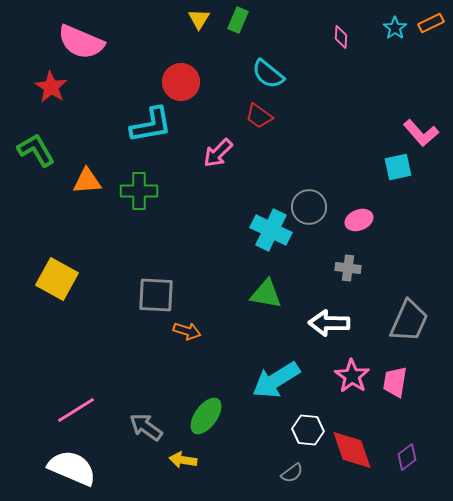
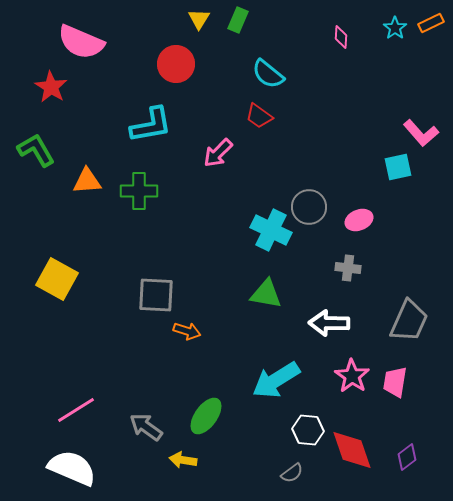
red circle: moved 5 px left, 18 px up
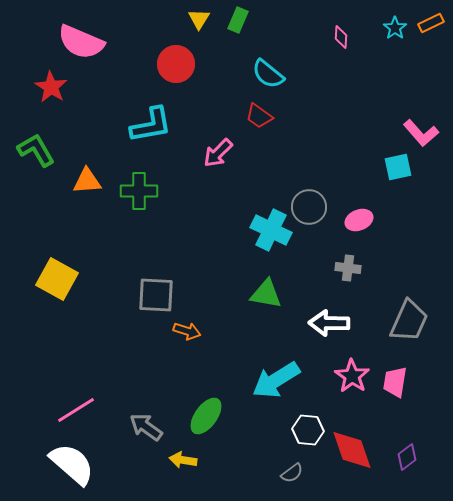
white semicircle: moved 4 px up; rotated 18 degrees clockwise
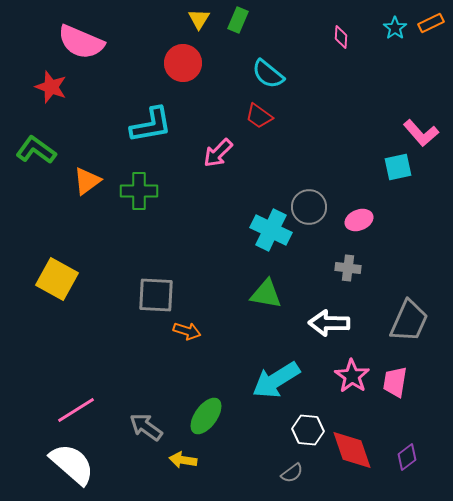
red circle: moved 7 px right, 1 px up
red star: rotated 12 degrees counterclockwise
green L-shape: rotated 24 degrees counterclockwise
orange triangle: rotated 32 degrees counterclockwise
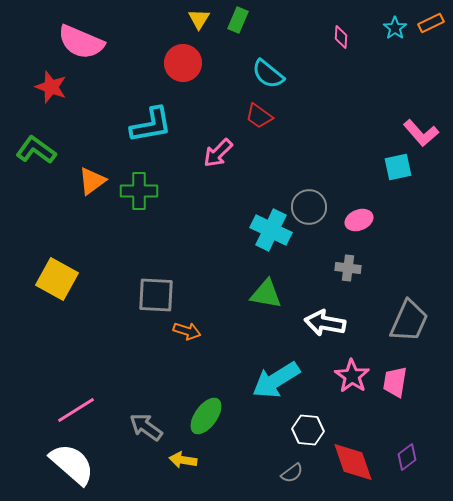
orange triangle: moved 5 px right
white arrow: moved 4 px left; rotated 9 degrees clockwise
red diamond: moved 1 px right, 12 px down
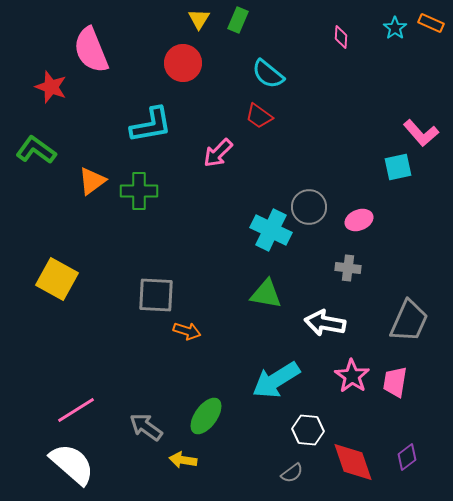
orange rectangle: rotated 50 degrees clockwise
pink semicircle: moved 10 px right, 8 px down; rotated 45 degrees clockwise
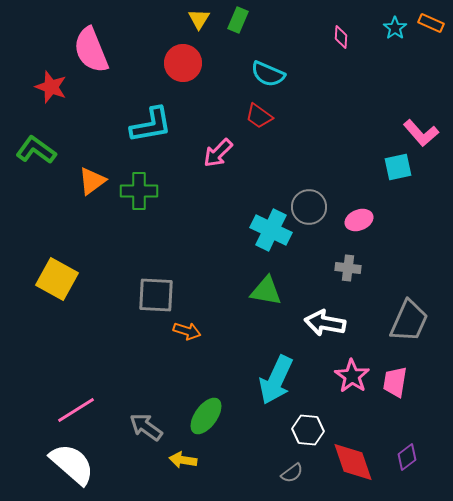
cyan semicircle: rotated 16 degrees counterclockwise
green triangle: moved 3 px up
cyan arrow: rotated 33 degrees counterclockwise
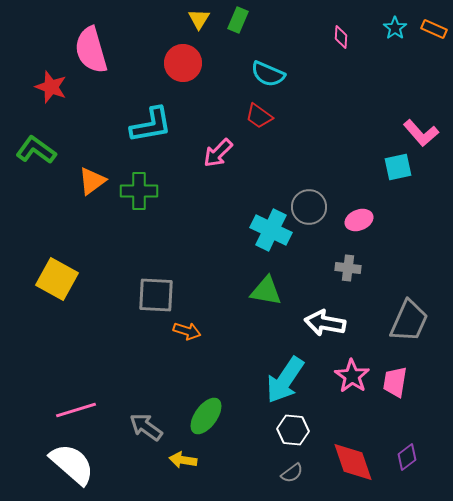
orange rectangle: moved 3 px right, 6 px down
pink semicircle: rotated 6 degrees clockwise
cyan arrow: moved 9 px right; rotated 9 degrees clockwise
pink line: rotated 15 degrees clockwise
white hexagon: moved 15 px left
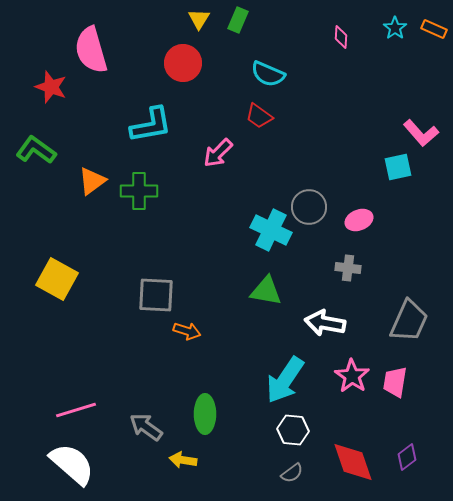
green ellipse: moved 1 px left, 2 px up; rotated 36 degrees counterclockwise
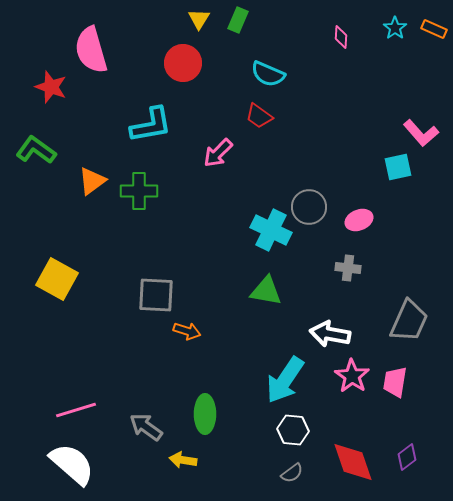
white arrow: moved 5 px right, 11 px down
